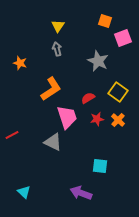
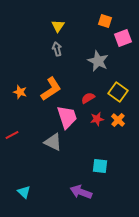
orange star: moved 29 px down
purple arrow: moved 1 px up
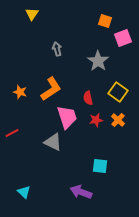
yellow triangle: moved 26 px left, 12 px up
gray star: rotated 10 degrees clockwise
red semicircle: rotated 72 degrees counterclockwise
red star: moved 1 px left, 1 px down
red line: moved 2 px up
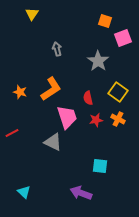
orange cross: moved 1 px up; rotated 16 degrees counterclockwise
purple arrow: moved 1 px down
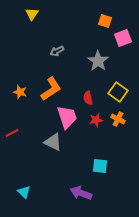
gray arrow: moved 2 px down; rotated 104 degrees counterclockwise
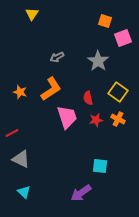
gray arrow: moved 6 px down
gray triangle: moved 32 px left, 17 px down
purple arrow: rotated 55 degrees counterclockwise
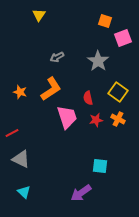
yellow triangle: moved 7 px right, 1 px down
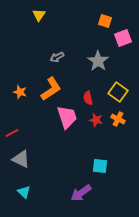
red star: rotated 24 degrees clockwise
